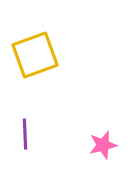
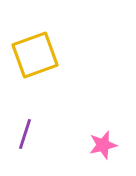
purple line: rotated 20 degrees clockwise
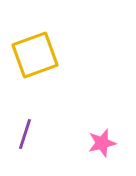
pink star: moved 1 px left, 2 px up
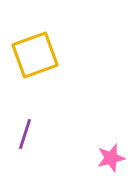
pink star: moved 9 px right, 15 px down
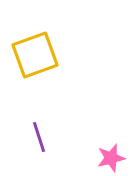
purple line: moved 14 px right, 3 px down; rotated 36 degrees counterclockwise
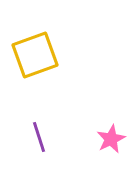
pink star: moved 19 px up; rotated 12 degrees counterclockwise
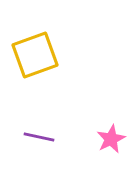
purple line: rotated 60 degrees counterclockwise
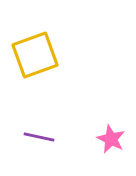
pink star: rotated 20 degrees counterclockwise
